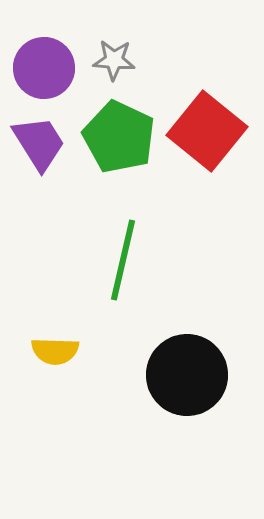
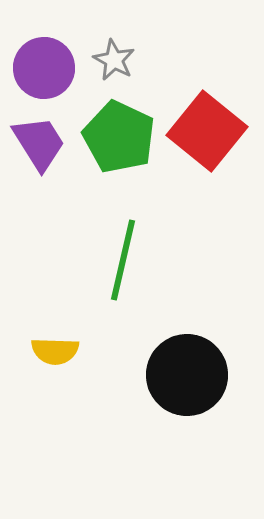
gray star: rotated 24 degrees clockwise
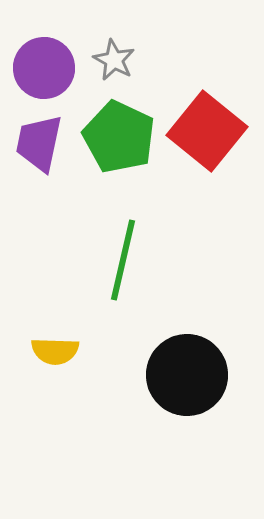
purple trapezoid: rotated 136 degrees counterclockwise
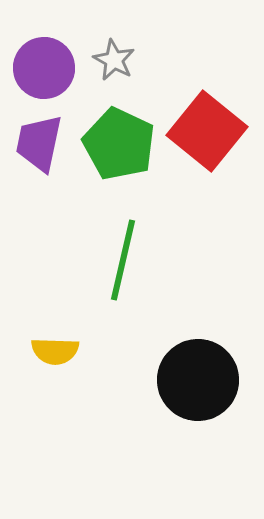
green pentagon: moved 7 px down
black circle: moved 11 px right, 5 px down
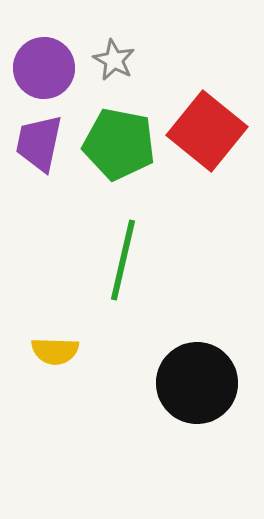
green pentagon: rotated 14 degrees counterclockwise
black circle: moved 1 px left, 3 px down
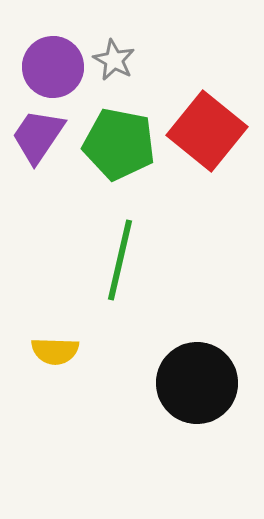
purple circle: moved 9 px right, 1 px up
purple trapezoid: moved 1 px left, 7 px up; rotated 22 degrees clockwise
green line: moved 3 px left
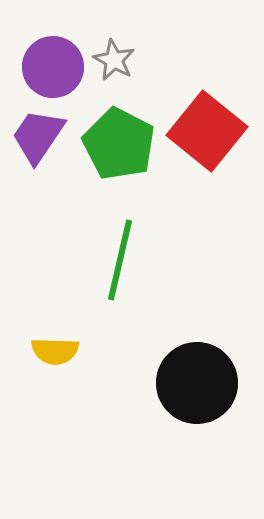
green pentagon: rotated 16 degrees clockwise
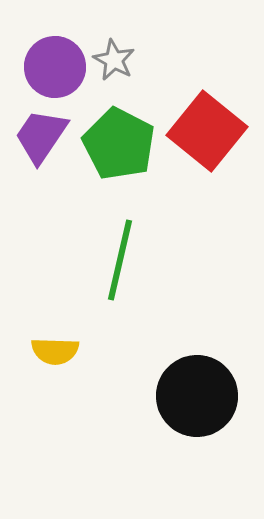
purple circle: moved 2 px right
purple trapezoid: moved 3 px right
black circle: moved 13 px down
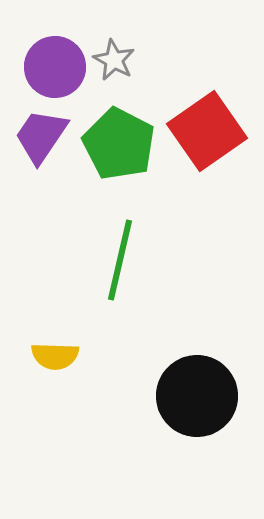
red square: rotated 16 degrees clockwise
yellow semicircle: moved 5 px down
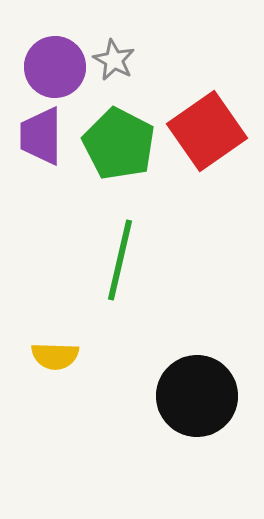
purple trapezoid: rotated 34 degrees counterclockwise
